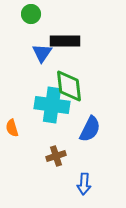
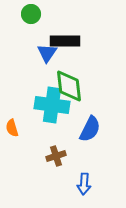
blue triangle: moved 5 px right
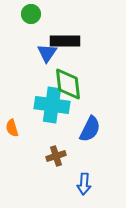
green diamond: moved 1 px left, 2 px up
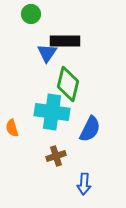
green diamond: rotated 20 degrees clockwise
cyan cross: moved 7 px down
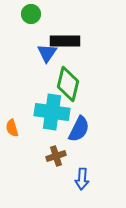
blue semicircle: moved 11 px left
blue arrow: moved 2 px left, 5 px up
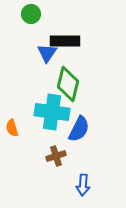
blue arrow: moved 1 px right, 6 px down
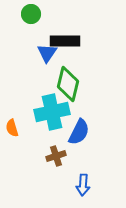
cyan cross: rotated 20 degrees counterclockwise
blue semicircle: moved 3 px down
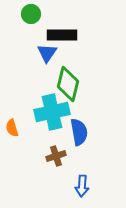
black rectangle: moved 3 px left, 6 px up
blue semicircle: rotated 36 degrees counterclockwise
blue arrow: moved 1 px left, 1 px down
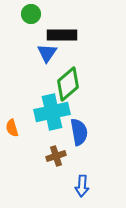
green diamond: rotated 36 degrees clockwise
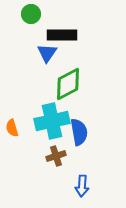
green diamond: rotated 12 degrees clockwise
cyan cross: moved 9 px down
